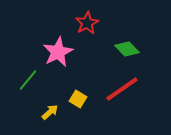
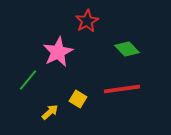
red star: moved 2 px up
red line: rotated 27 degrees clockwise
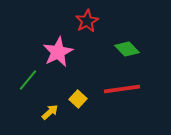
yellow square: rotated 12 degrees clockwise
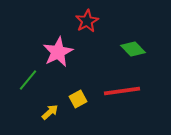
green diamond: moved 6 px right
red line: moved 2 px down
yellow square: rotated 18 degrees clockwise
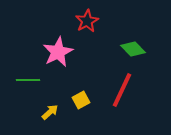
green line: rotated 50 degrees clockwise
red line: moved 1 px up; rotated 57 degrees counterclockwise
yellow square: moved 3 px right, 1 px down
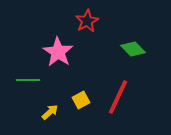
pink star: rotated 12 degrees counterclockwise
red line: moved 4 px left, 7 px down
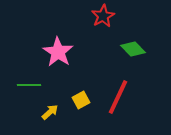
red star: moved 16 px right, 5 px up
green line: moved 1 px right, 5 px down
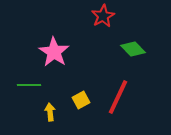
pink star: moved 4 px left
yellow arrow: rotated 54 degrees counterclockwise
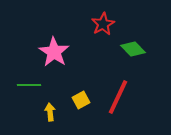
red star: moved 8 px down
